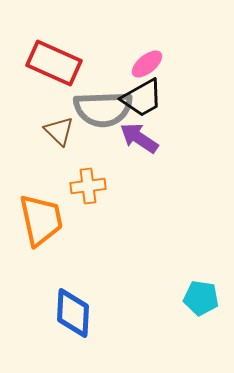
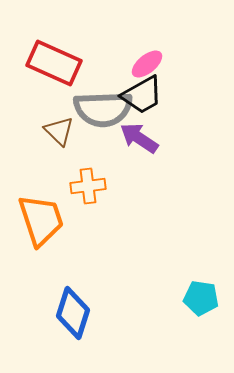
black trapezoid: moved 3 px up
orange trapezoid: rotated 6 degrees counterclockwise
blue diamond: rotated 15 degrees clockwise
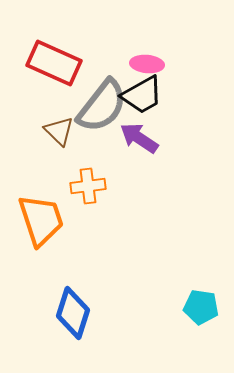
pink ellipse: rotated 44 degrees clockwise
gray semicircle: moved 1 px left, 3 px up; rotated 50 degrees counterclockwise
cyan pentagon: moved 9 px down
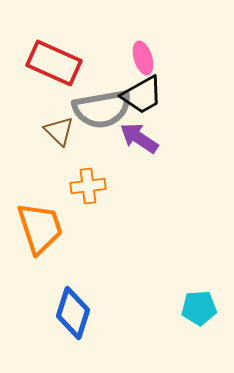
pink ellipse: moved 4 px left, 6 px up; rotated 68 degrees clockwise
gray semicircle: moved 3 px down; rotated 42 degrees clockwise
orange trapezoid: moved 1 px left, 8 px down
cyan pentagon: moved 2 px left, 1 px down; rotated 12 degrees counterclockwise
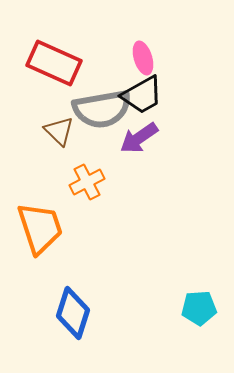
purple arrow: rotated 69 degrees counterclockwise
orange cross: moved 1 px left, 4 px up; rotated 20 degrees counterclockwise
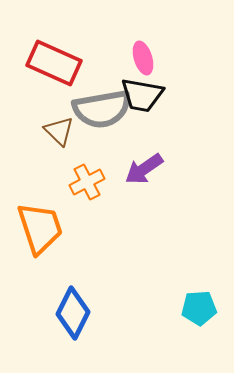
black trapezoid: rotated 39 degrees clockwise
purple arrow: moved 5 px right, 31 px down
blue diamond: rotated 9 degrees clockwise
